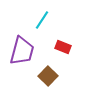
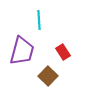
cyan line: moved 3 px left; rotated 36 degrees counterclockwise
red rectangle: moved 5 px down; rotated 35 degrees clockwise
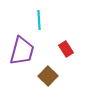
red rectangle: moved 3 px right, 3 px up
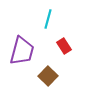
cyan line: moved 9 px right, 1 px up; rotated 18 degrees clockwise
red rectangle: moved 2 px left, 3 px up
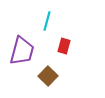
cyan line: moved 1 px left, 2 px down
red rectangle: rotated 49 degrees clockwise
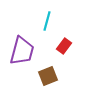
red rectangle: rotated 21 degrees clockwise
brown square: rotated 24 degrees clockwise
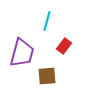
purple trapezoid: moved 2 px down
brown square: moved 1 px left; rotated 18 degrees clockwise
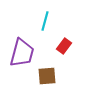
cyan line: moved 2 px left
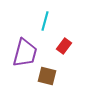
purple trapezoid: moved 3 px right
brown square: rotated 18 degrees clockwise
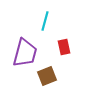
red rectangle: moved 1 px down; rotated 49 degrees counterclockwise
brown square: rotated 36 degrees counterclockwise
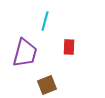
red rectangle: moved 5 px right; rotated 14 degrees clockwise
brown square: moved 9 px down
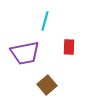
purple trapezoid: rotated 64 degrees clockwise
brown square: rotated 18 degrees counterclockwise
